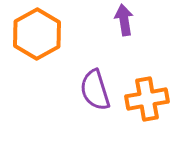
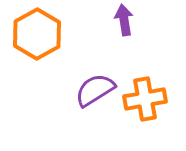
purple semicircle: rotated 75 degrees clockwise
orange cross: moved 2 px left
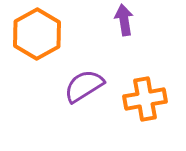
purple semicircle: moved 11 px left, 4 px up
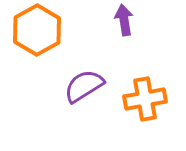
orange hexagon: moved 4 px up
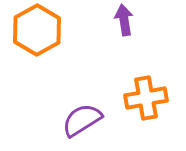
purple semicircle: moved 2 px left, 34 px down
orange cross: moved 1 px right, 1 px up
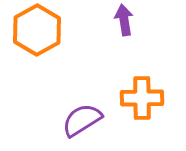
orange cross: moved 4 px left; rotated 9 degrees clockwise
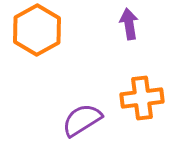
purple arrow: moved 5 px right, 4 px down
orange cross: rotated 6 degrees counterclockwise
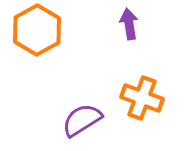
orange cross: rotated 27 degrees clockwise
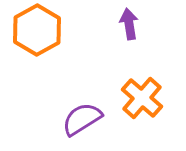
orange cross: rotated 21 degrees clockwise
purple semicircle: moved 1 px up
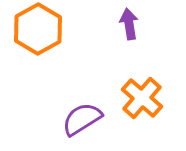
orange hexagon: moved 1 px right, 1 px up
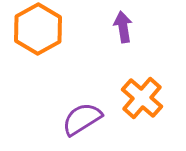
purple arrow: moved 6 px left, 3 px down
